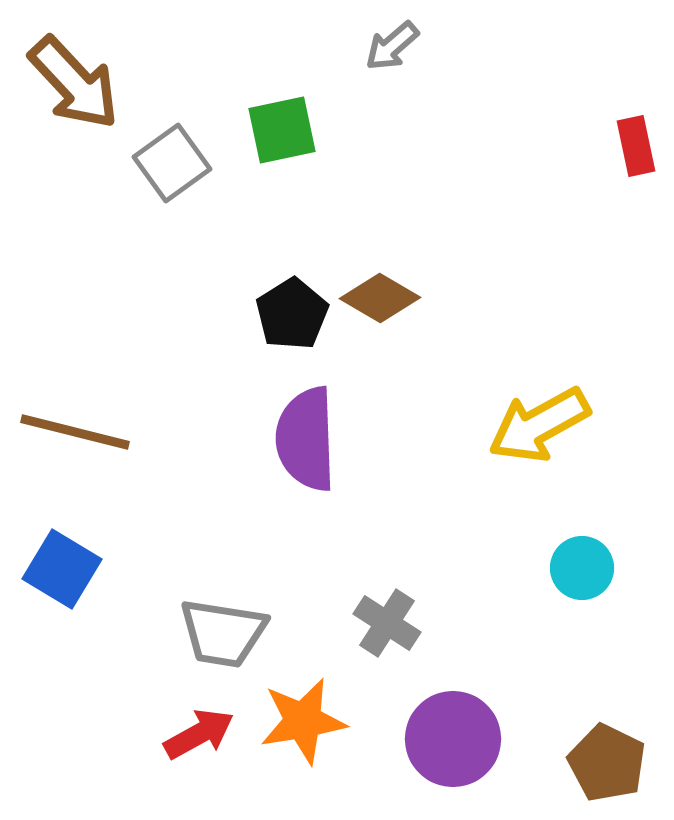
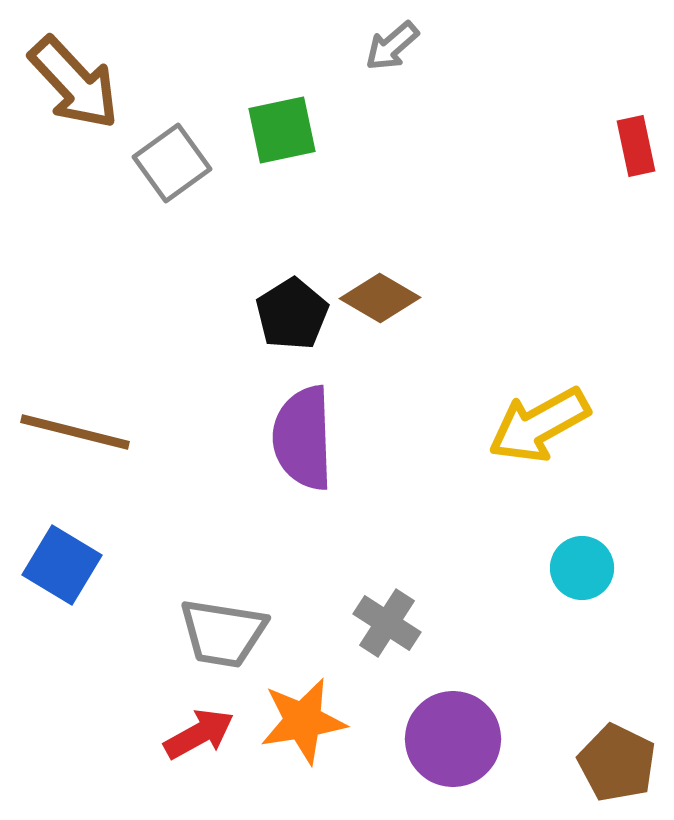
purple semicircle: moved 3 px left, 1 px up
blue square: moved 4 px up
brown pentagon: moved 10 px right
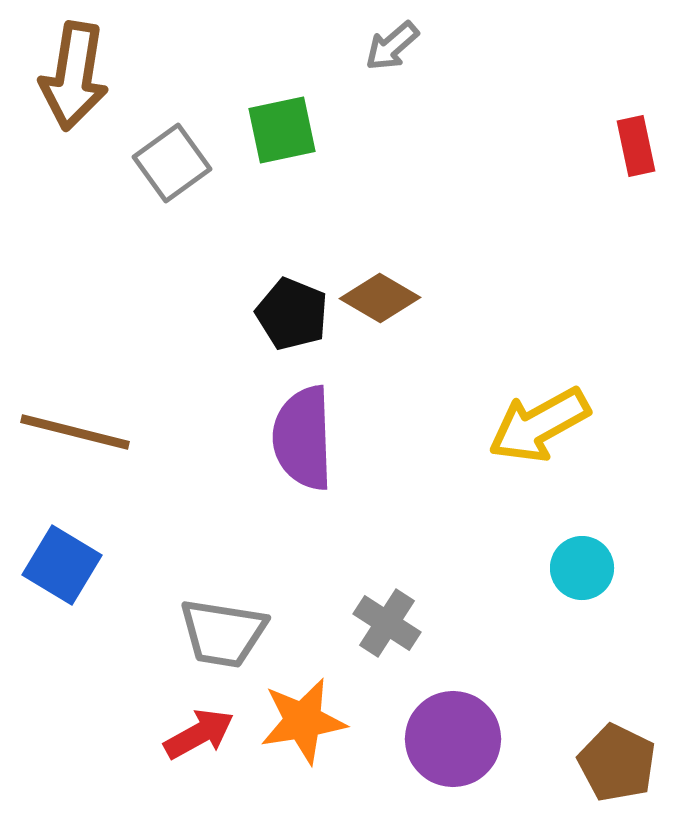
brown arrow: moved 7 px up; rotated 52 degrees clockwise
black pentagon: rotated 18 degrees counterclockwise
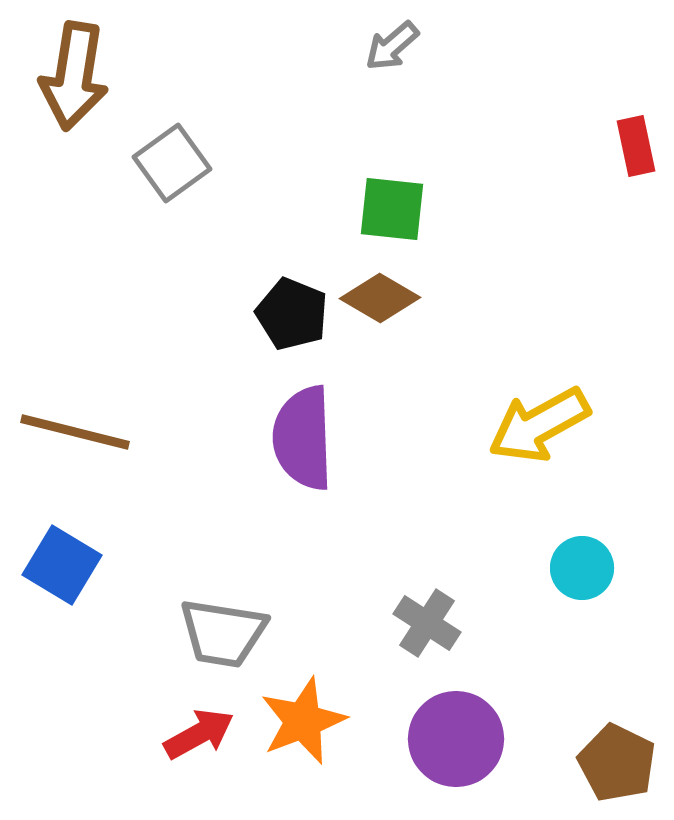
green square: moved 110 px right, 79 px down; rotated 18 degrees clockwise
gray cross: moved 40 px right
orange star: rotated 12 degrees counterclockwise
purple circle: moved 3 px right
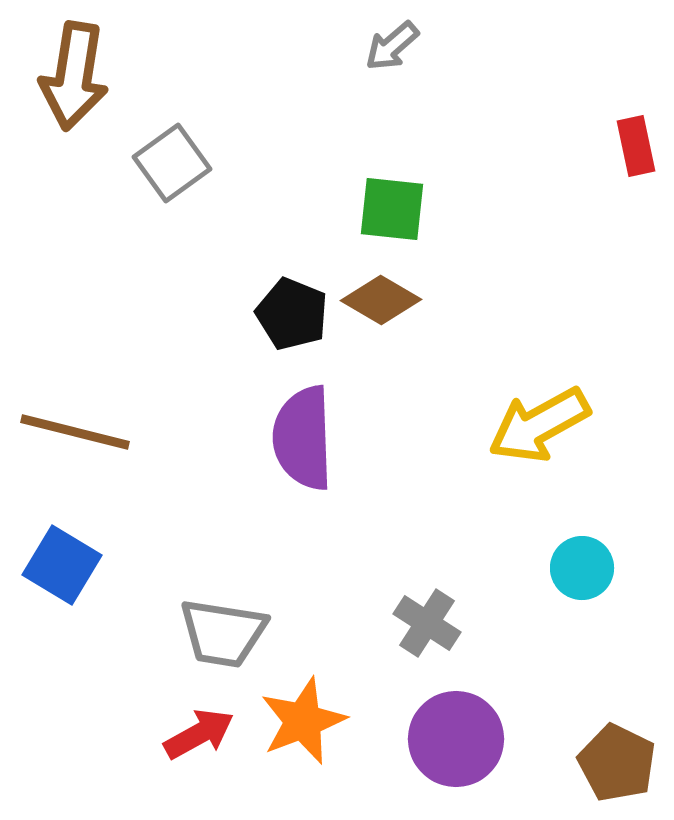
brown diamond: moved 1 px right, 2 px down
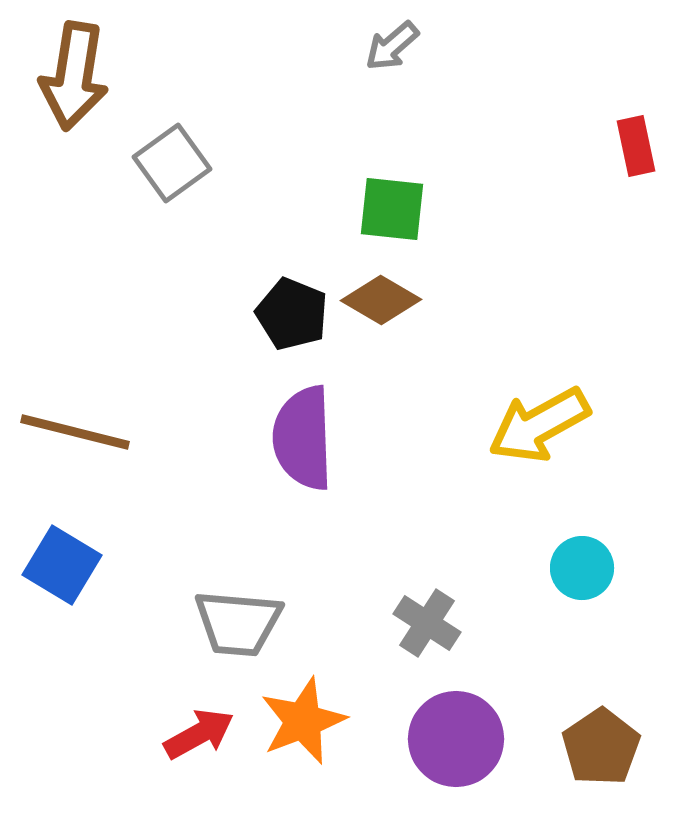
gray trapezoid: moved 15 px right, 10 px up; rotated 4 degrees counterclockwise
brown pentagon: moved 16 px left, 16 px up; rotated 12 degrees clockwise
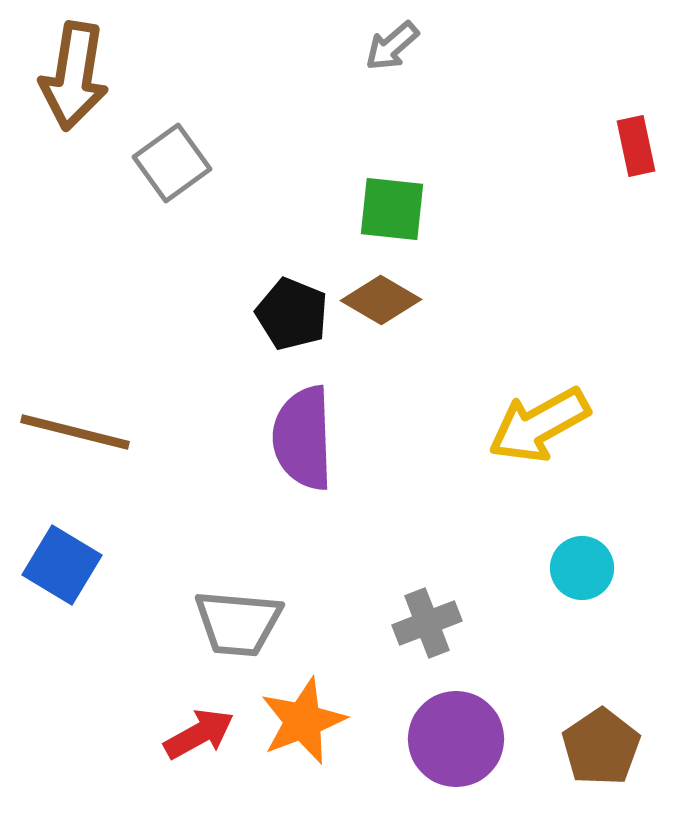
gray cross: rotated 36 degrees clockwise
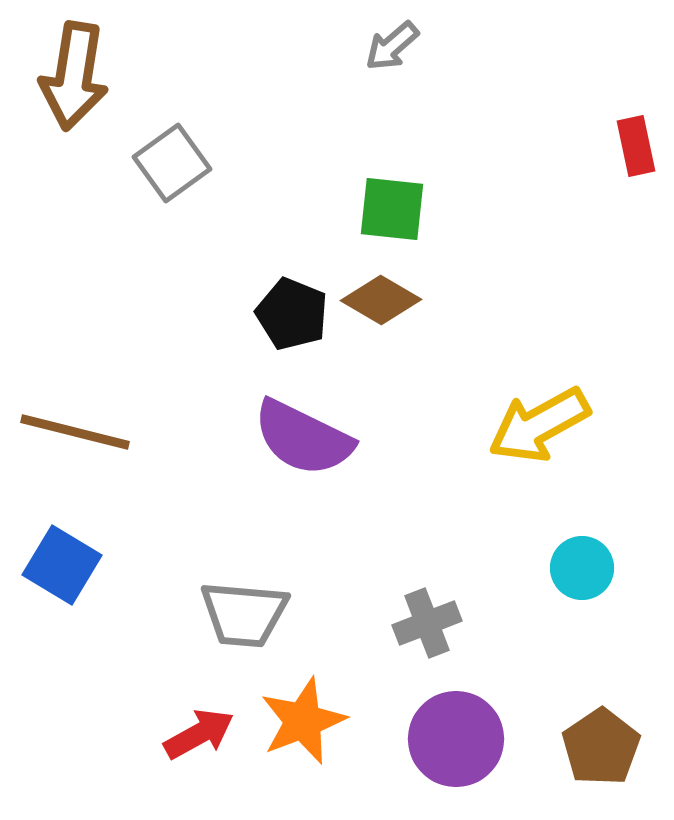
purple semicircle: rotated 62 degrees counterclockwise
gray trapezoid: moved 6 px right, 9 px up
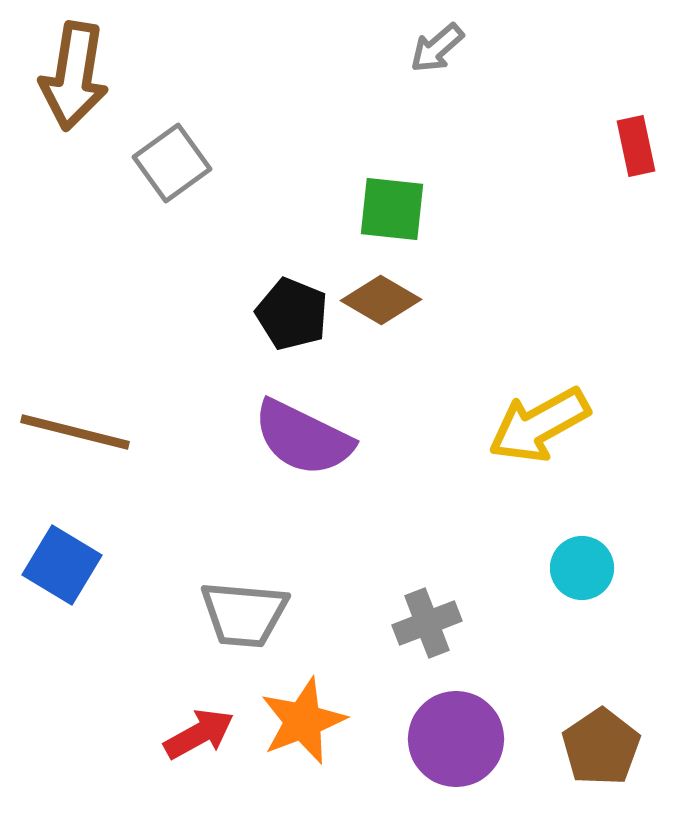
gray arrow: moved 45 px right, 2 px down
